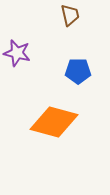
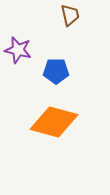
purple star: moved 1 px right, 3 px up
blue pentagon: moved 22 px left
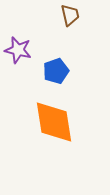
blue pentagon: rotated 20 degrees counterclockwise
orange diamond: rotated 66 degrees clockwise
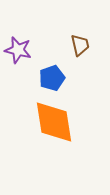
brown trapezoid: moved 10 px right, 30 px down
blue pentagon: moved 4 px left, 7 px down
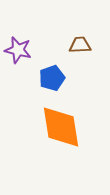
brown trapezoid: rotated 80 degrees counterclockwise
orange diamond: moved 7 px right, 5 px down
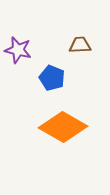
blue pentagon: rotated 30 degrees counterclockwise
orange diamond: moved 2 px right; rotated 51 degrees counterclockwise
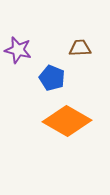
brown trapezoid: moved 3 px down
orange diamond: moved 4 px right, 6 px up
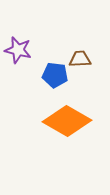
brown trapezoid: moved 11 px down
blue pentagon: moved 3 px right, 3 px up; rotated 15 degrees counterclockwise
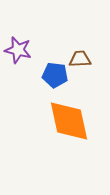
orange diamond: moved 2 px right; rotated 48 degrees clockwise
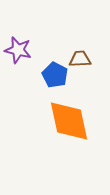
blue pentagon: rotated 20 degrees clockwise
